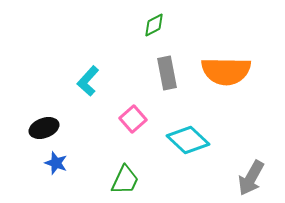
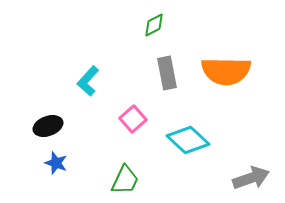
black ellipse: moved 4 px right, 2 px up
gray arrow: rotated 138 degrees counterclockwise
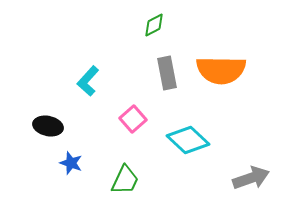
orange semicircle: moved 5 px left, 1 px up
black ellipse: rotated 32 degrees clockwise
blue star: moved 15 px right
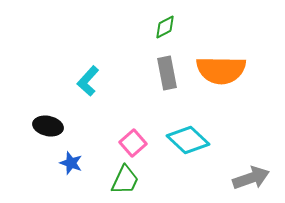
green diamond: moved 11 px right, 2 px down
pink square: moved 24 px down
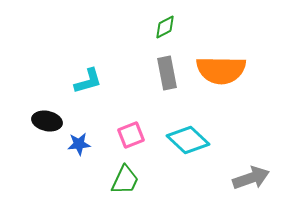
cyan L-shape: rotated 148 degrees counterclockwise
black ellipse: moved 1 px left, 5 px up
pink square: moved 2 px left, 8 px up; rotated 20 degrees clockwise
blue star: moved 8 px right, 19 px up; rotated 25 degrees counterclockwise
